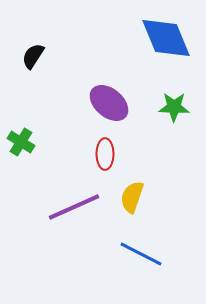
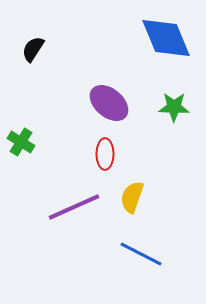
black semicircle: moved 7 px up
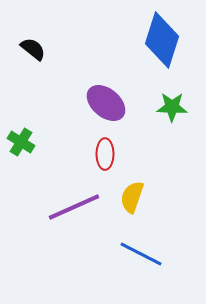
blue diamond: moved 4 px left, 2 px down; rotated 40 degrees clockwise
black semicircle: rotated 96 degrees clockwise
purple ellipse: moved 3 px left
green star: moved 2 px left
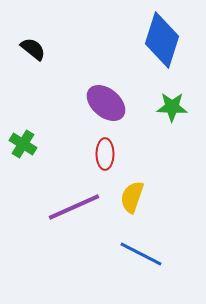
green cross: moved 2 px right, 2 px down
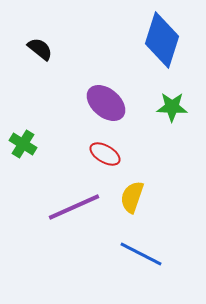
black semicircle: moved 7 px right
red ellipse: rotated 60 degrees counterclockwise
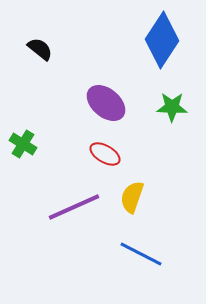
blue diamond: rotated 16 degrees clockwise
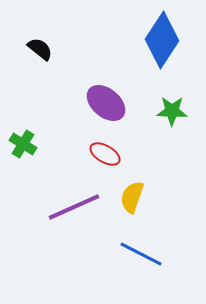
green star: moved 4 px down
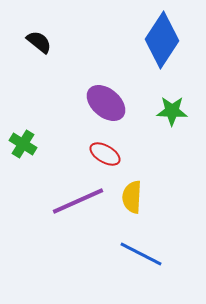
black semicircle: moved 1 px left, 7 px up
yellow semicircle: rotated 16 degrees counterclockwise
purple line: moved 4 px right, 6 px up
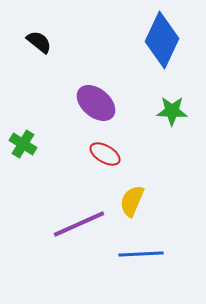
blue diamond: rotated 8 degrees counterclockwise
purple ellipse: moved 10 px left
yellow semicircle: moved 4 px down; rotated 20 degrees clockwise
purple line: moved 1 px right, 23 px down
blue line: rotated 30 degrees counterclockwise
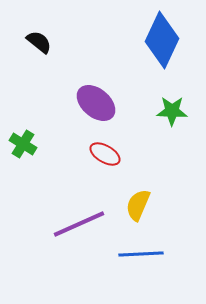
yellow semicircle: moved 6 px right, 4 px down
